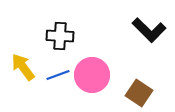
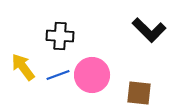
brown square: rotated 28 degrees counterclockwise
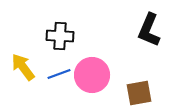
black L-shape: rotated 68 degrees clockwise
blue line: moved 1 px right, 1 px up
brown square: rotated 16 degrees counterclockwise
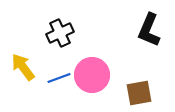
black cross: moved 3 px up; rotated 28 degrees counterclockwise
blue line: moved 4 px down
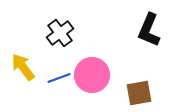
black cross: rotated 12 degrees counterclockwise
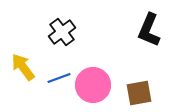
black cross: moved 2 px right, 1 px up
pink circle: moved 1 px right, 10 px down
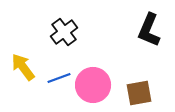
black cross: moved 2 px right
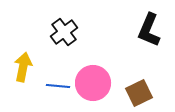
yellow arrow: rotated 48 degrees clockwise
blue line: moved 1 px left, 8 px down; rotated 25 degrees clockwise
pink circle: moved 2 px up
brown square: rotated 16 degrees counterclockwise
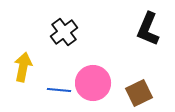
black L-shape: moved 1 px left, 1 px up
blue line: moved 1 px right, 4 px down
